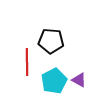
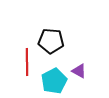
purple triangle: moved 9 px up
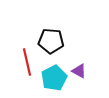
red line: rotated 12 degrees counterclockwise
cyan pentagon: moved 3 px up
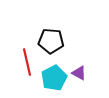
purple triangle: moved 2 px down
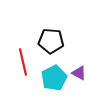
red line: moved 4 px left
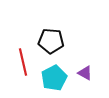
purple triangle: moved 6 px right
